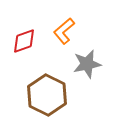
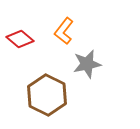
orange L-shape: rotated 12 degrees counterclockwise
red diamond: moved 4 px left, 2 px up; rotated 60 degrees clockwise
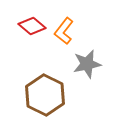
red diamond: moved 12 px right, 13 px up
brown hexagon: moved 2 px left
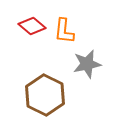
orange L-shape: rotated 32 degrees counterclockwise
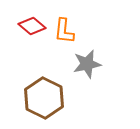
brown hexagon: moved 1 px left, 3 px down
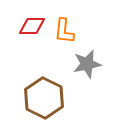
red diamond: rotated 40 degrees counterclockwise
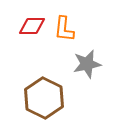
orange L-shape: moved 2 px up
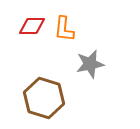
gray star: moved 3 px right
brown hexagon: rotated 9 degrees counterclockwise
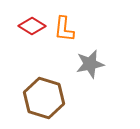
red diamond: rotated 32 degrees clockwise
